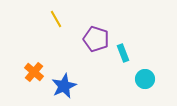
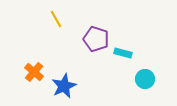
cyan rectangle: rotated 54 degrees counterclockwise
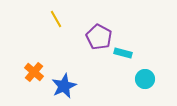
purple pentagon: moved 3 px right, 2 px up; rotated 10 degrees clockwise
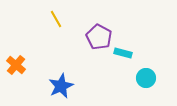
orange cross: moved 18 px left, 7 px up
cyan circle: moved 1 px right, 1 px up
blue star: moved 3 px left
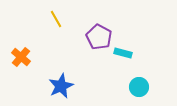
orange cross: moved 5 px right, 8 px up
cyan circle: moved 7 px left, 9 px down
